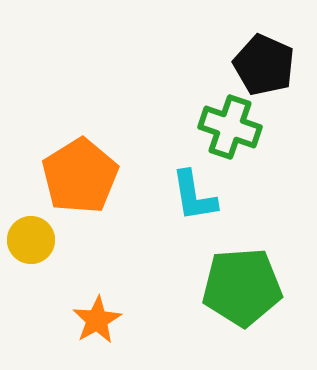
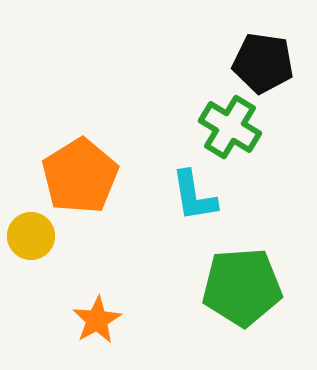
black pentagon: moved 1 px left, 2 px up; rotated 16 degrees counterclockwise
green cross: rotated 12 degrees clockwise
yellow circle: moved 4 px up
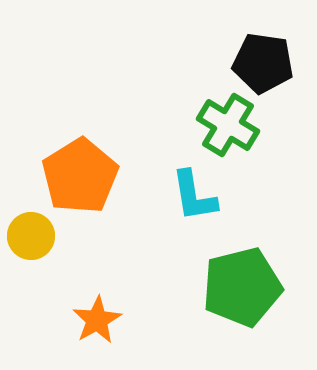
green cross: moved 2 px left, 2 px up
green pentagon: rotated 10 degrees counterclockwise
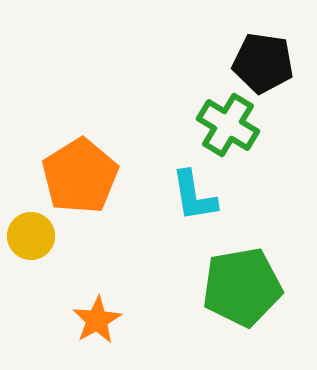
green pentagon: rotated 4 degrees clockwise
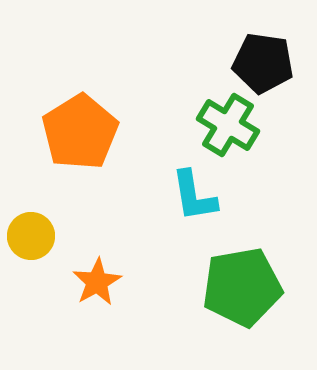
orange pentagon: moved 44 px up
orange star: moved 38 px up
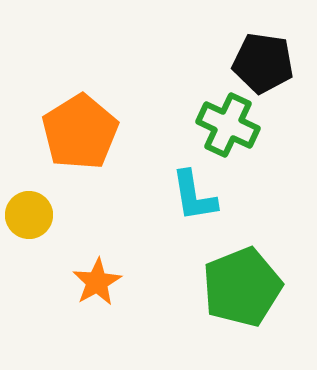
green cross: rotated 6 degrees counterclockwise
yellow circle: moved 2 px left, 21 px up
green pentagon: rotated 12 degrees counterclockwise
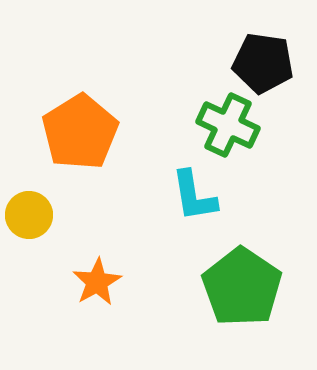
green pentagon: rotated 16 degrees counterclockwise
